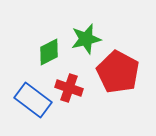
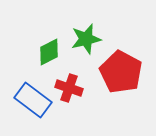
red pentagon: moved 3 px right
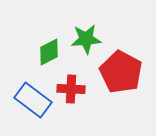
green star: rotated 8 degrees clockwise
red cross: moved 2 px right, 1 px down; rotated 16 degrees counterclockwise
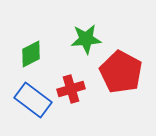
green diamond: moved 18 px left, 2 px down
red cross: rotated 20 degrees counterclockwise
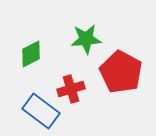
blue rectangle: moved 8 px right, 11 px down
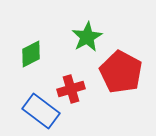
green star: moved 1 px right, 2 px up; rotated 24 degrees counterclockwise
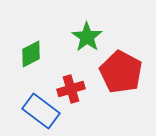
green star: rotated 8 degrees counterclockwise
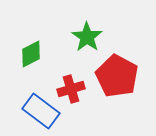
red pentagon: moved 4 px left, 4 px down
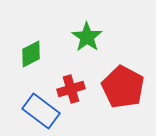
red pentagon: moved 6 px right, 11 px down
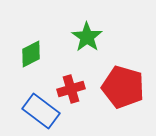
red pentagon: rotated 12 degrees counterclockwise
